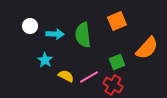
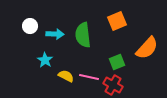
pink line: rotated 42 degrees clockwise
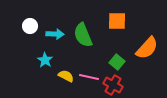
orange square: rotated 24 degrees clockwise
green semicircle: rotated 15 degrees counterclockwise
green square: rotated 28 degrees counterclockwise
